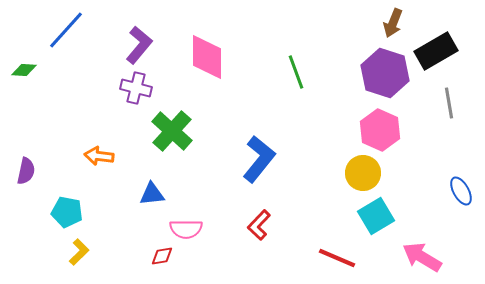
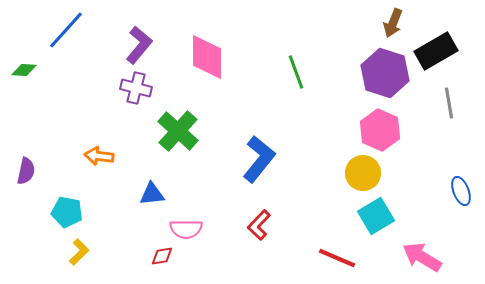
green cross: moved 6 px right
blue ellipse: rotated 8 degrees clockwise
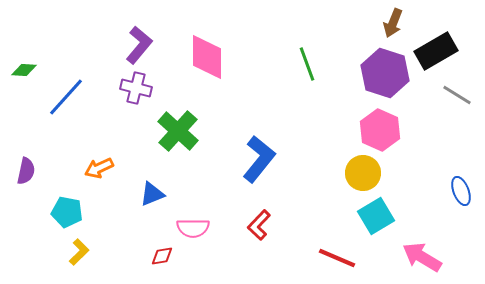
blue line: moved 67 px down
green line: moved 11 px right, 8 px up
gray line: moved 8 px right, 8 px up; rotated 48 degrees counterclockwise
orange arrow: moved 12 px down; rotated 32 degrees counterclockwise
blue triangle: rotated 16 degrees counterclockwise
pink semicircle: moved 7 px right, 1 px up
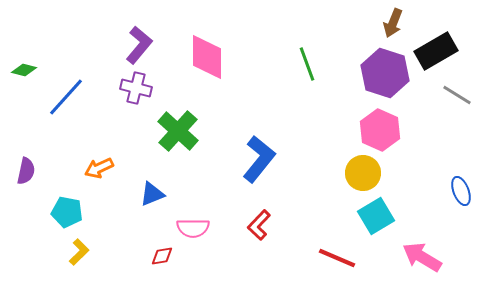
green diamond: rotated 10 degrees clockwise
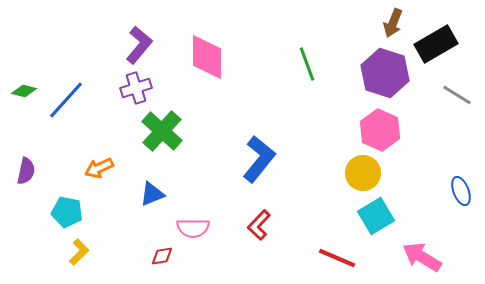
black rectangle: moved 7 px up
green diamond: moved 21 px down
purple cross: rotated 32 degrees counterclockwise
blue line: moved 3 px down
green cross: moved 16 px left
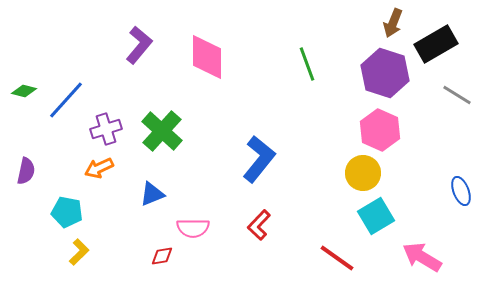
purple cross: moved 30 px left, 41 px down
red line: rotated 12 degrees clockwise
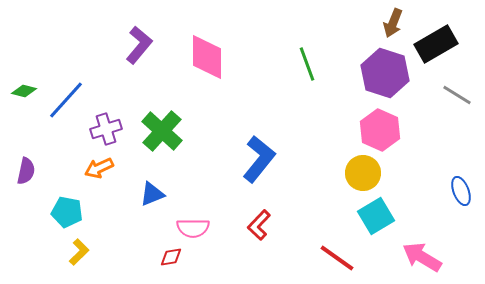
red diamond: moved 9 px right, 1 px down
